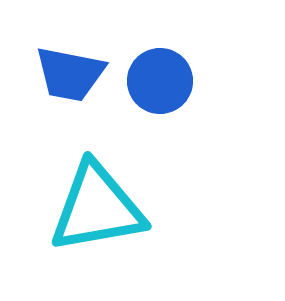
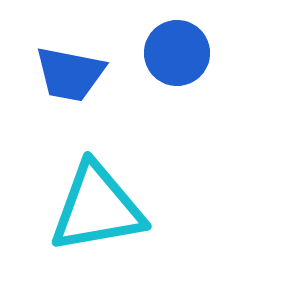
blue circle: moved 17 px right, 28 px up
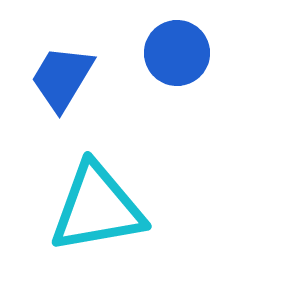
blue trapezoid: moved 8 px left, 4 px down; rotated 110 degrees clockwise
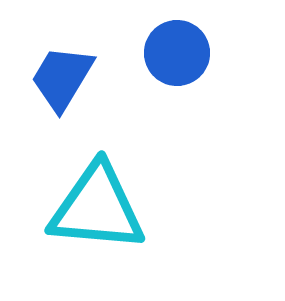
cyan triangle: rotated 15 degrees clockwise
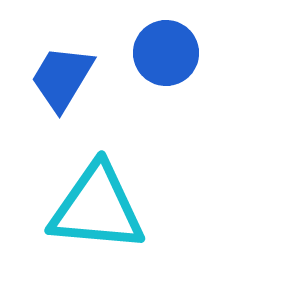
blue circle: moved 11 px left
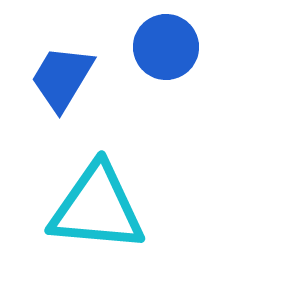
blue circle: moved 6 px up
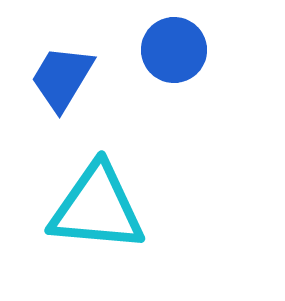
blue circle: moved 8 px right, 3 px down
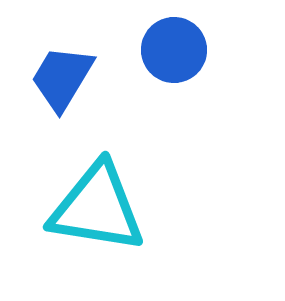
cyan triangle: rotated 4 degrees clockwise
